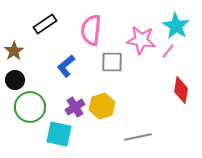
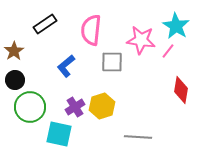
gray line: rotated 16 degrees clockwise
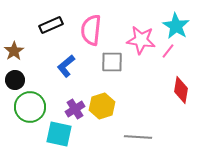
black rectangle: moved 6 px right, 1 px down; rotated 10 degrees clockwise
purple cross: moved 2 px down
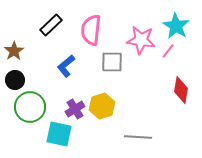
black rectangle: rotated 20 degrees counterclockwise
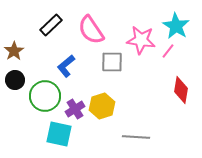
pink semicircle: rotated 40 degrees counterclockwise
green circle: moved 15 px right, 11 px up
gray line: moved 2 px left
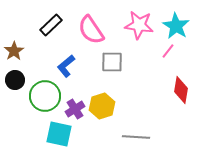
pink star: moved 2 px left, 15 px up
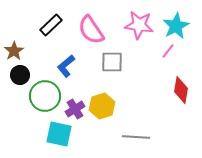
cyan star: rotated 12 degrees clockwise
black circle: moved 5 px right, 5 px up
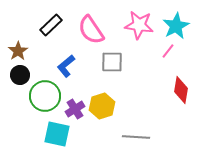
brown star: moved 4 px right
cyan square: moved 2 px left
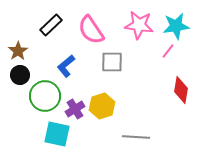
cyan star: rotated 20 degrees clockwise
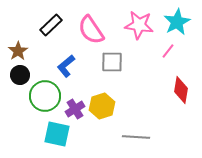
cyan star: moved 1 px right, 4 px up; rotated 20 degrees counterclockwise
